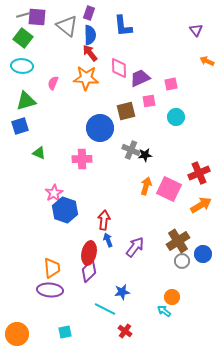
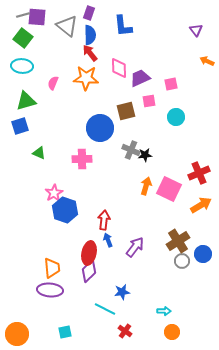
orange circle at (172, 297): moved 35 px down
cyan arrow at (164, 311): rotated 144 degrees clockwise
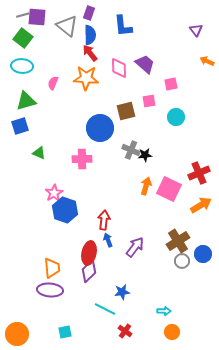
purple trapezoid at (140, 78): moved 5 px right, 14 px up; rotated 65 degrees clockwise
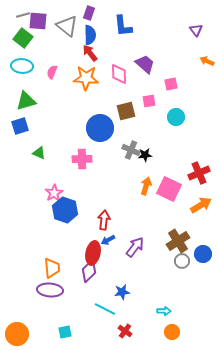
purple square at (37, 17): moved 1 px right, 4 px down
pink diamond at (119, 68): moved 6 px down
pink semicircle at (53, 83): moved 1 px left, 11 px up
blue arrow at (108, 240): rotated 96 degrees counterclockwise
red ellipse at (89, 253): moved 4 px right
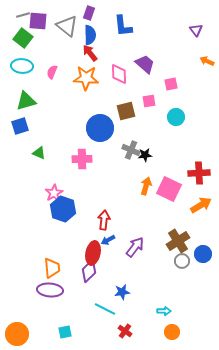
red cross at (199, 173): rotated 20 degrees clockwise
blue hexagon at (65, 210): moved 2 px left, 1 px up
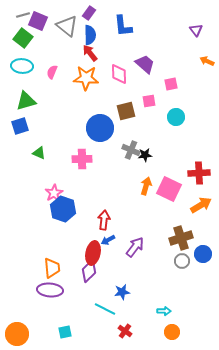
purple rectangle at (89, 13): rotated 16 degrees clockwise
purple square at (38, 21): rotated 18 degrees clockwise
brown cross at (178, 241): moved 3 px right, 3 px up; rotated 15 degrees clockwise
